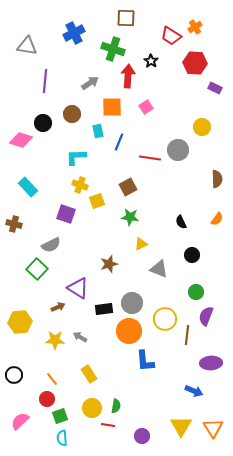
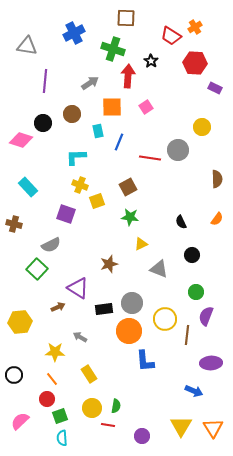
yellow star at (55, 340): moved 12 px down
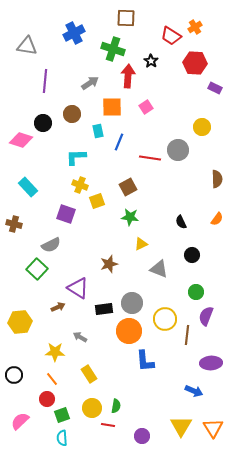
green square at (60, 416): moved 2 px right, 1 px up
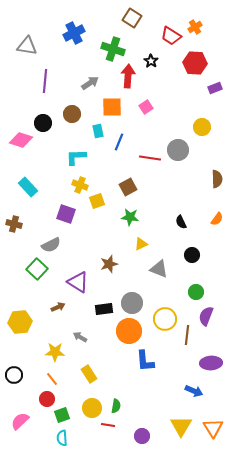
brown square at (126, 18): moved 6 px right; rotated 30 degrees clockwise
purple rectangle at (215, 88): rotated 48 degrees counterclockwise
purple triangle at (78, 288): moved 6 px up
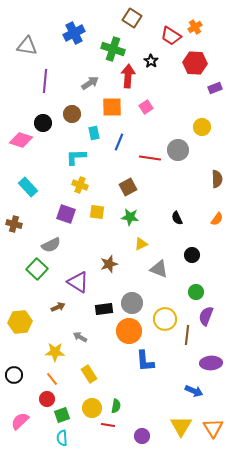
cyan rectangle at (98, 131): moved 4 px left, 2 px down
yellow square at (97, 201): moved 11 px down; rotated 28 degrees clockwise
black semicircle at (181, 222): moved 4 px left, 4 px up
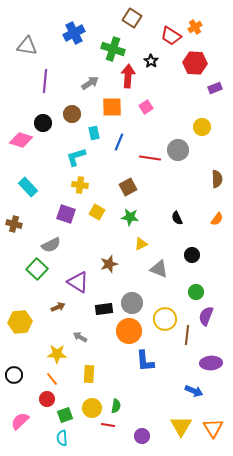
cyan L-shape at (76, 157): rotated 15 degrees counterclockwise
yellow cross at (80, 185): rotated 14 degrees counterclockwise
yellow square at (97, 212): rotated 21 degrees clockwise
yellow star at (55, 352): moved 2 px right, 2 px down
yellow rectangle at (89, 374): rotated 36 degrees clockwise
green square at (62, 415): moved 3 px right
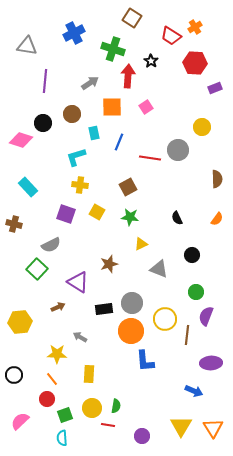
orange circle at (129, 331): moved 2 px right
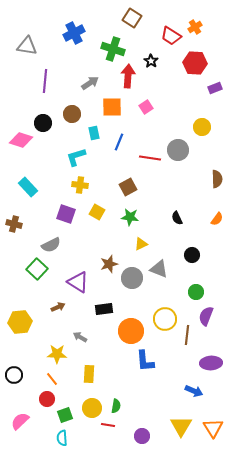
gray circle at (132, 303): moved 25 px up
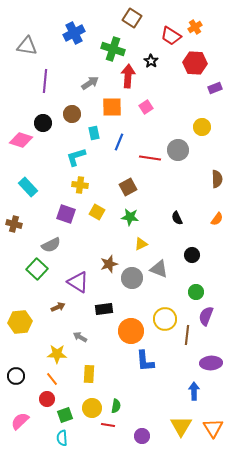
black circle at (14, 375): moved 2 px right, 1 px down
blue arrow at (194, 391): rotated 114 degrees counterclockwise
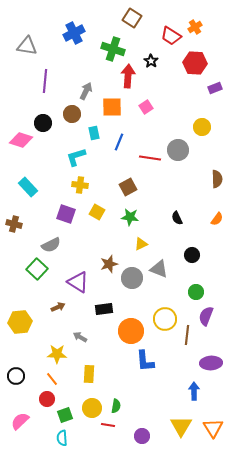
gray arrow at (90, 83): moved 4 px left, 8 px down; rotated 30 degrees counterclockwise
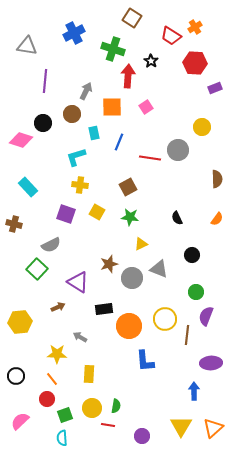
orange circle at (131, 331): moved 2 px left, 5 px up
orange triangle at (213, 428): rotated 20 degrees clockwise
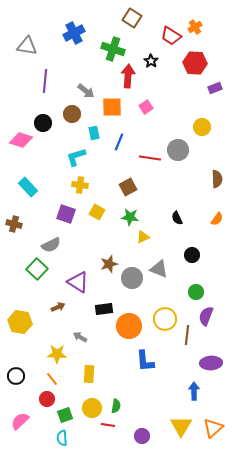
gray arrow at (86, 91): rotated 102 degrees clockwise
yellow triangle at (141, 244): moved 2 px right, 7 px up
yellow hexagon at (20, 322): rotated 15 degrees clockwise
